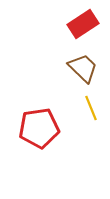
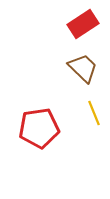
yellow line: moved 3 px right, 5 px down
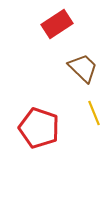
red rectangle: moved 26 px left
red pentagon: rotated 27 degrees clockwise
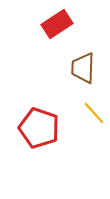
brown trapezoid: rotated 132 degrees counterclockwise
yellow line: rotated 20 degrees counterclockwise
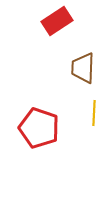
red rectangle: moved 3 px up
yellow line: rotated 45 degrees clockwise
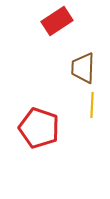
yellow line: moved 2 px left, 8 px up
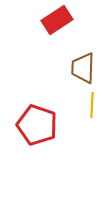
red rectangle: moved 1 px up
red pentagon: moved 2 px left, 3 px up
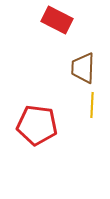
red rectangle: rotated 60 degrees clockwise
red pentagon: rotated 12 degrees counterclockwise
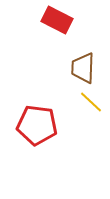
yellow line: moved 1 px left, 3 px up; rotated 50 degrees counterclockwise
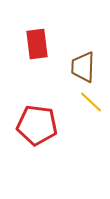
red rectangle: moved 20 px left, 24 px down; rotated 56 degrees clockwise
brown trapezoid: moved 1 px up
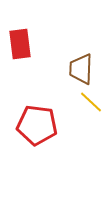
red rectangle: moved 17 px left
brown trapezoid: moved 2 px left, 2 px down
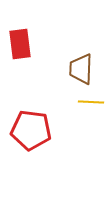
yellow line: rotated 40 degrees counterclockwise
red pentagon: moved 6 px left, 5 px down
